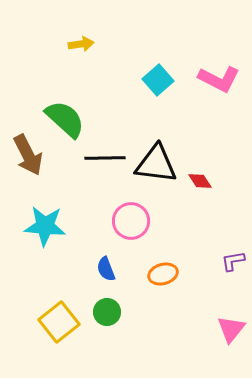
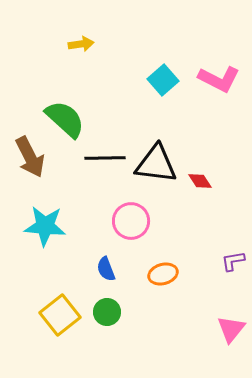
cyan square: moved 5 px right
brown arrow: moved 2 px right, 2 px down
yellow square: moved 1 px right, 7 px up
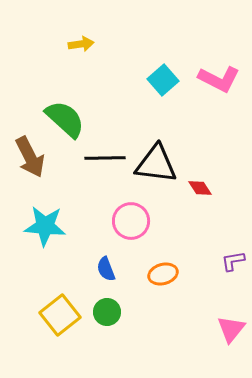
red diamond: moved 7 px down
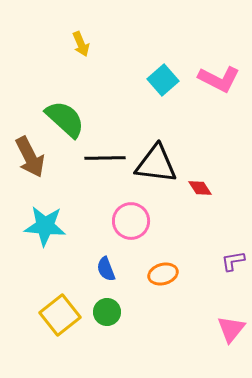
yellow arrow: rotated 75 degrees clockwise
